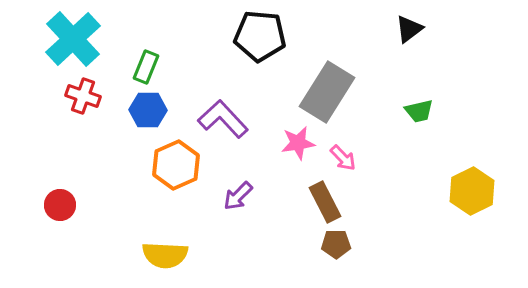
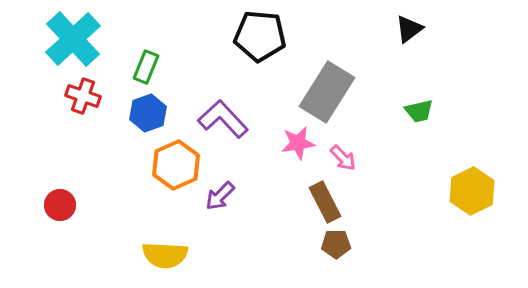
blue hexagon: moved 3 px down; rotated 21 degrees counterclockwise
purple arrow: moved 18 px left
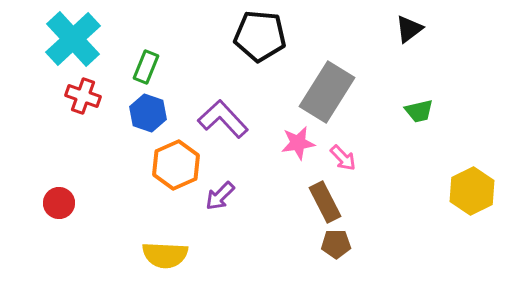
blue hexagon: rotated 21 degrees counterclockwise
red circle: moved 1 px left, 2 px up
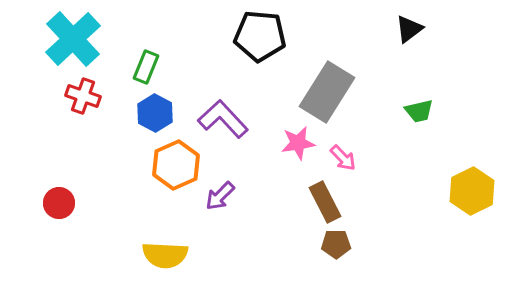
blue hexagon: moved 7 px right; rotated 9 degrees clockwise
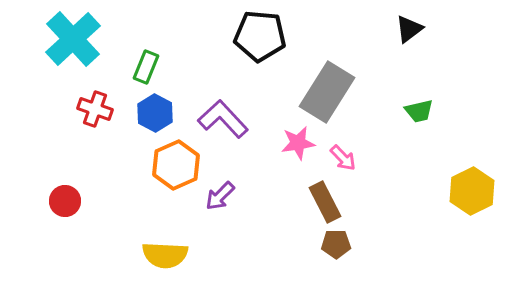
red cross: moved 12 px right, 13 px down
red circle: moved 6 px right, 2 px up
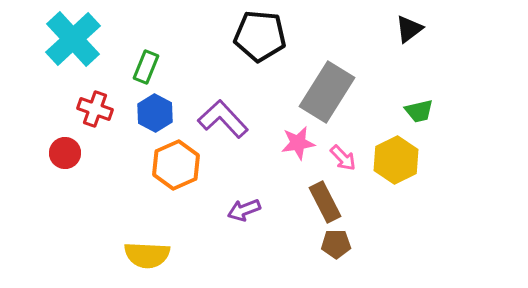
yellow hexagon: moved 76 px left, 31 px up
purple arrow: moved 24 px right, 14 px down; rotated 24 degrees clockwise
red circle: moved 48 px up
yellow semicircle: moved 18 px left
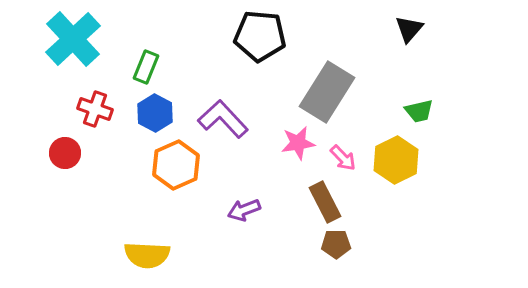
black triangle: rotated 12 degrees counterclockwise
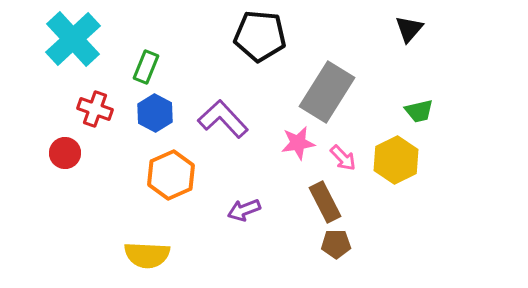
orange hexagon: moved 5 px left, 10 px down
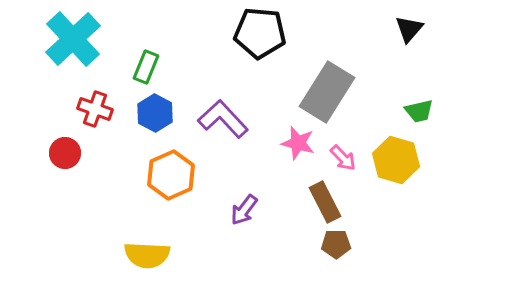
black pentagon: moved 3 px up
pink star: rotated 24 degrees clockwise
yellow hexagon: rotated 18 degrees counterclockwise
purple arrow: rotated 32 degrees counterclockwise
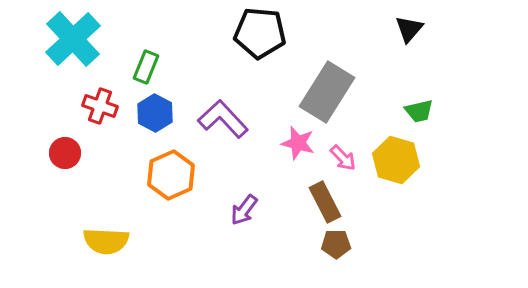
red cross: moved 5 px right, 3 px up
yellow semicircle: moved 41 px left, 14 px up
